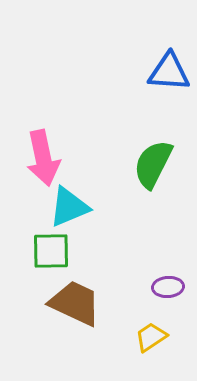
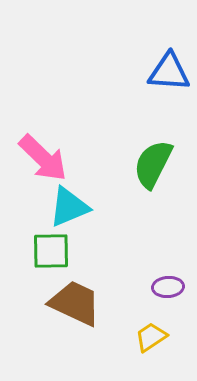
pink arrow: rotated 34 degrees counterclockwise
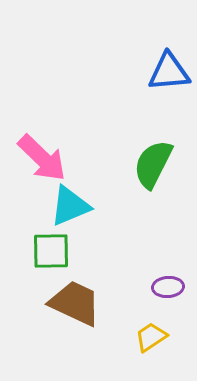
blue triangle: rotated 9 degrees counterclockwise
pink arrow: moved 1 px left
cyan triangle: moved 1 px right, 1 px up
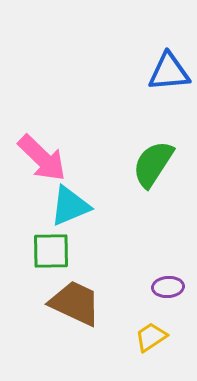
green semicircle: rotated 6 degrees clockwise
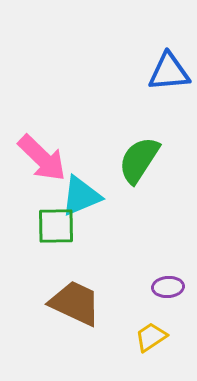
green semicircle: moved 14 px left, 4 px up
cyan triangle: moved 11 px right, 10 px up
green square: moved 5 px right, 25 px up
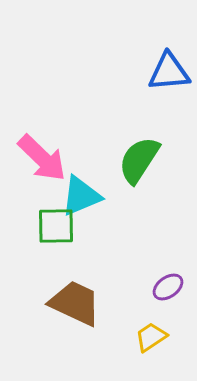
purple ellipse: rotated 32 degrees counterclockwise
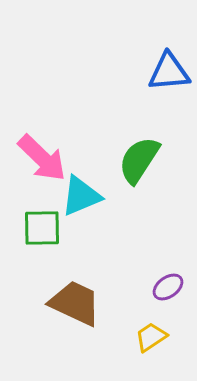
green square: moved 14 px left, 2 px down
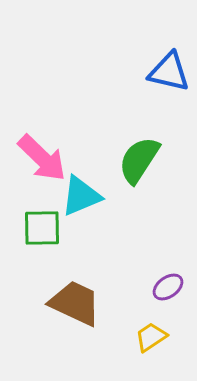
blue triangle: rotated 18 degrees clockwise
